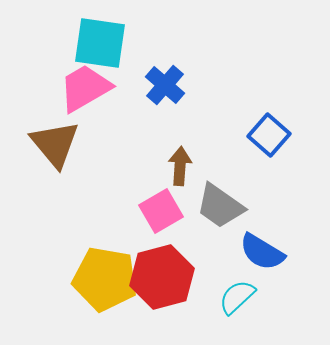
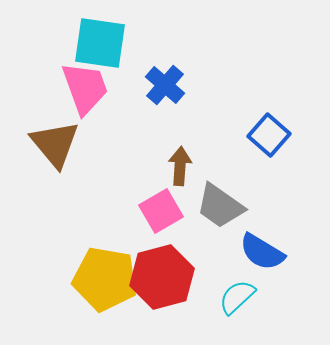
pink trapezoid: rotated 100 degrees clockwise
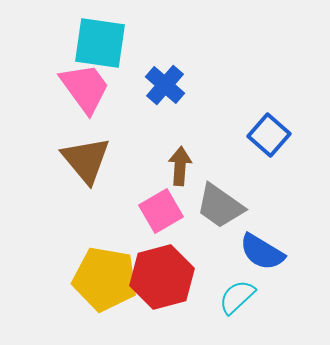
pink trapezoid: rotated 16 degrees counterclockwise
brown triangle: moved 31 px right, 16 px down
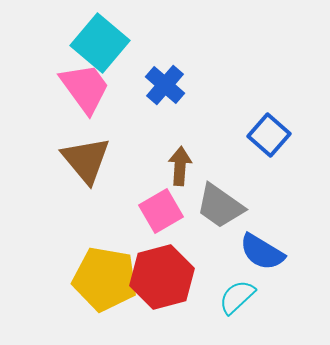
cyan square: rotated 32 degrees clockwise
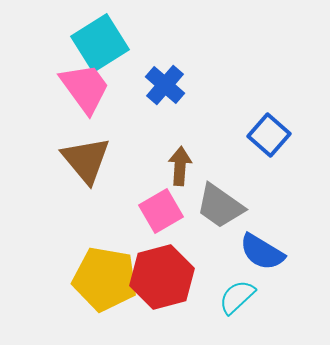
cyan square: rotated 18 degrees clockwise
